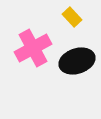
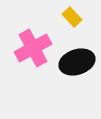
black ellipse: moved 1 px down
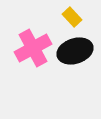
black ellipse: moved 2 px left, 11 px up
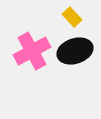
pink cross: moved 1 px left, 3 px down
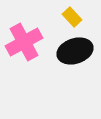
pink cross: moved 8 px left, 9 px up
